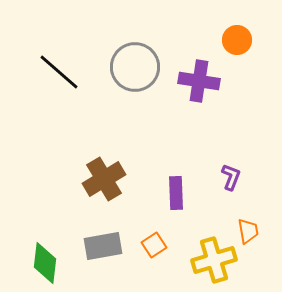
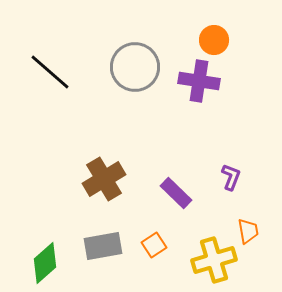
orange circle: moved 23 px left
black line: moved 9 px left
purple rectangle: rotated 44 degrees counterclockwise
green diamond: rotated 42 degrees clockwise
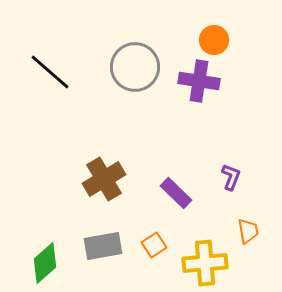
yellow cross: moved 9 px left, 3 px down; rotated 12 degrees clockwise
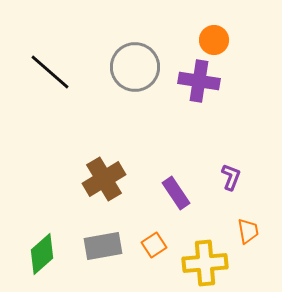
purple rectangle: rotated 12 degrees clockwise
green diamond: moved 3 px left, 9 px up
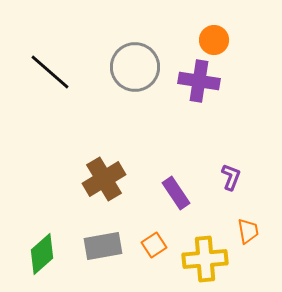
yellow cross: moved 4 px up
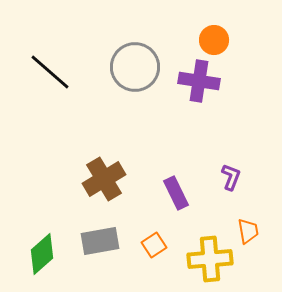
purple rectangle: rotated 8 degrees clockwise
gray rectangle: moved 3 px left, 5 px up
yellow cross: moved 5 px right
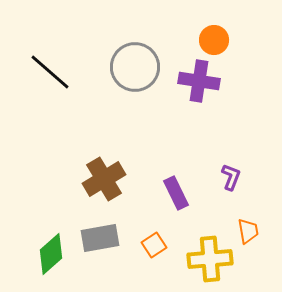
gray rectangle: moved 3 px up
green diamond: moved 9 px right
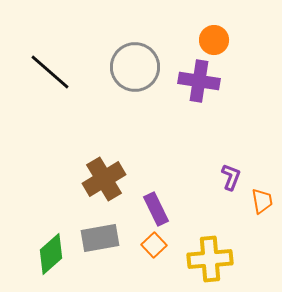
purple rectangle: moved 20 px left, 16 px down
orange trapezoid: moved 14 px right, 30 px up
orange square: rotated 10 degrees counterclockwise
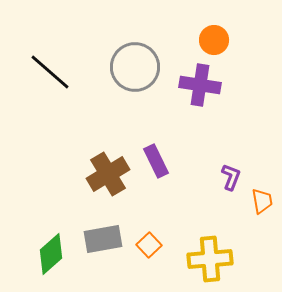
purple cross: moved 1 px right, 4 px down
brown cross: moved 4 px right, 5 px up
purple rectangle: moved 48 px up
gray rectangle: moved 3 px right, 1 px down
orange square: moved 5 px left
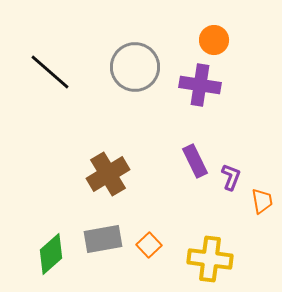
purple rectangle: moved 39 px right
yellow cross: rotated 12 degrees clockwise
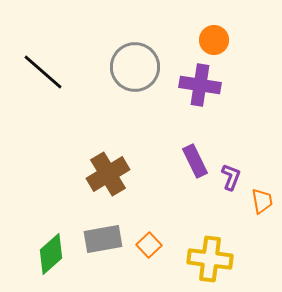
black line: moved 7 px left
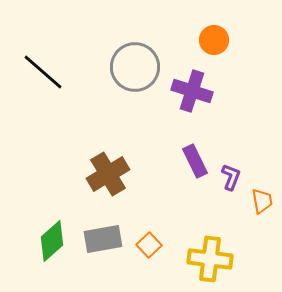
purple cross: moved 8 px left, 6 px down; rotated 9 degrees clockwise
green diamond: moved 1 px right, 13 px up
